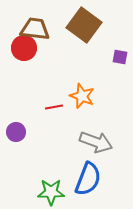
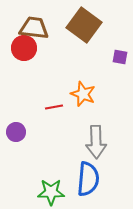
brown trapezoid: moved 1 px left, 1 px up
orange star: moved 1 px right, 2 px up
gray arrow: rotated 68 degrees clockwise
blue semicircle: rotated 16 degrees counterclockwise
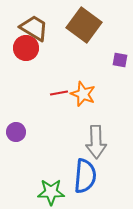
brown trapezoid: rotated 24 degrees clockwise
red circle: moved 2 px right
purple square: moved 3 px down
red line: moved 5 px right, 14 px up
blue semicircle: moved 3 px left, 3 px up
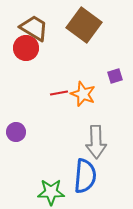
purple square: moved 5 px left, 16 px down; rotated 28 degrees counterclockwise
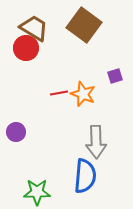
green star: moved 14 px left
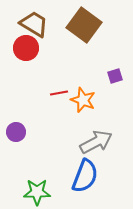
brown trapezoid: moved 4 px up
orange star: moved 6 px down
gray arrow: rotated 116 degrees counterclockwise
blue semicircle: rotated 16 degrees clockwise
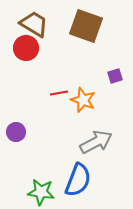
brown square: moved 2 px right, 1 px down; rotated 16 degrees counterclockwise
blue semicircle: moved 7 px left, 4 px down
green star: moved 4 px right; rotated 8 degrees clockwise
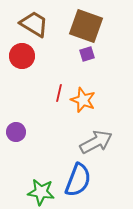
red circle: moved 4 px left, 8 px down
purple square: moved 28 px left, 22 px up
red line: rotated 66 degrees counterclockwise
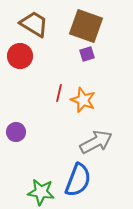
red circle: moved 2 px left
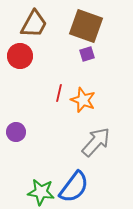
brown trapezoid: rotated 88 degrees clockwise
gray arrow: rotated 20 degrees counterclockwise
blue semicircle: moved 4 px left, 7 px down; rotated 16 degrees clockwise
